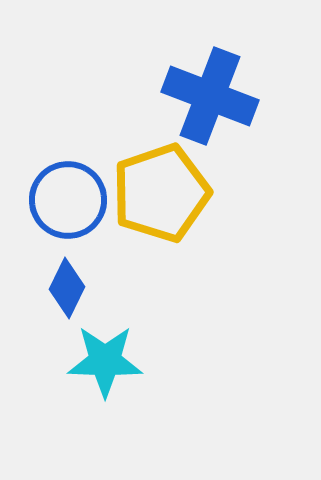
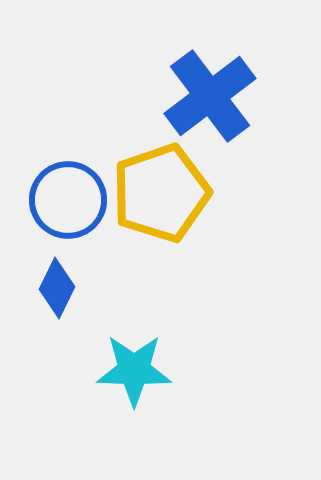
blue cross: rotated 32 degrees clockwise
blue diamond: moved 10 px left
cyan star: moved 29 px right, 9 px down
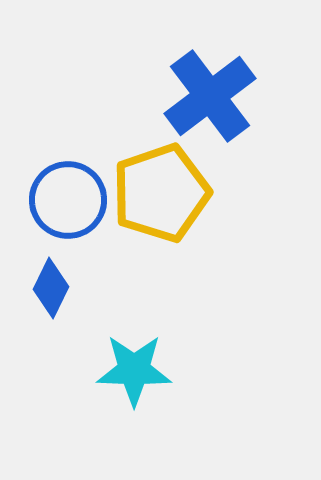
blue diamond: moved 6 px left
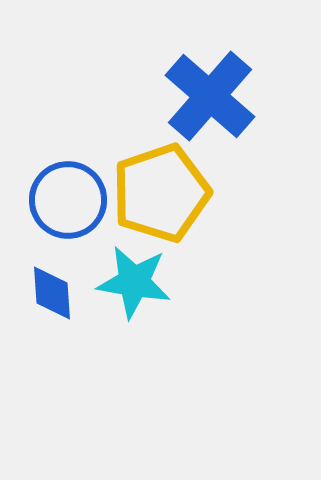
blue cross: rotated 12 degrees counterclockwise
blue diamond: moved 1 px right, 5 px down; rotated 30 degrees counterclockwise
cyan star: moved 88 px up; rotated 8 degrees clockwise
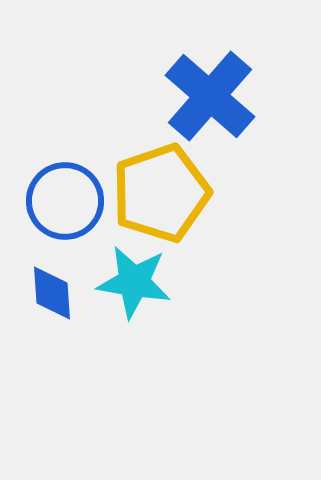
blue circle: moved 3 px left, 1 px down
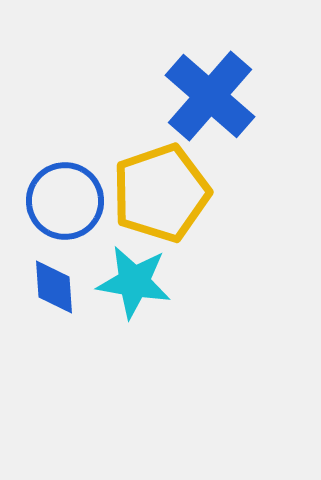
blue diamond: moved 2 px right, 6 px up
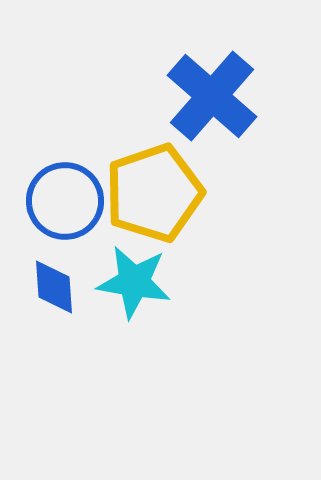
blue cross: moved 2 px right
yellow pentagon: moved 7 px left
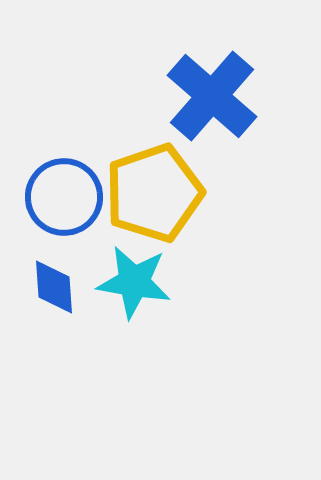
blue circle: moved 1 px left, 4 px up
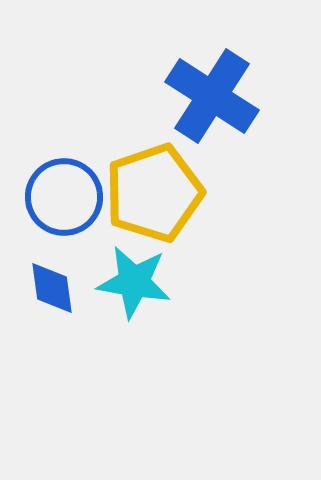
blue cross: rotated 8 degrees counterclockwise
blue diamond: moved 2 px left, 1 px down; rotated 4 degrees counterclockwise
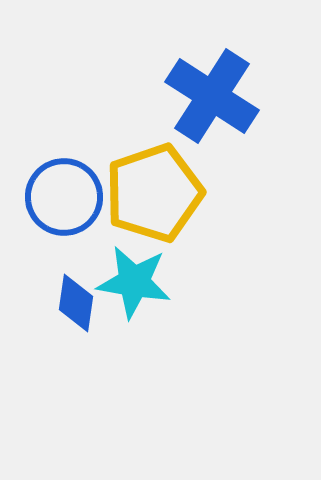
blue diamond: moved 24 px right, 15 px down; rotated 16 degrees clockwise
